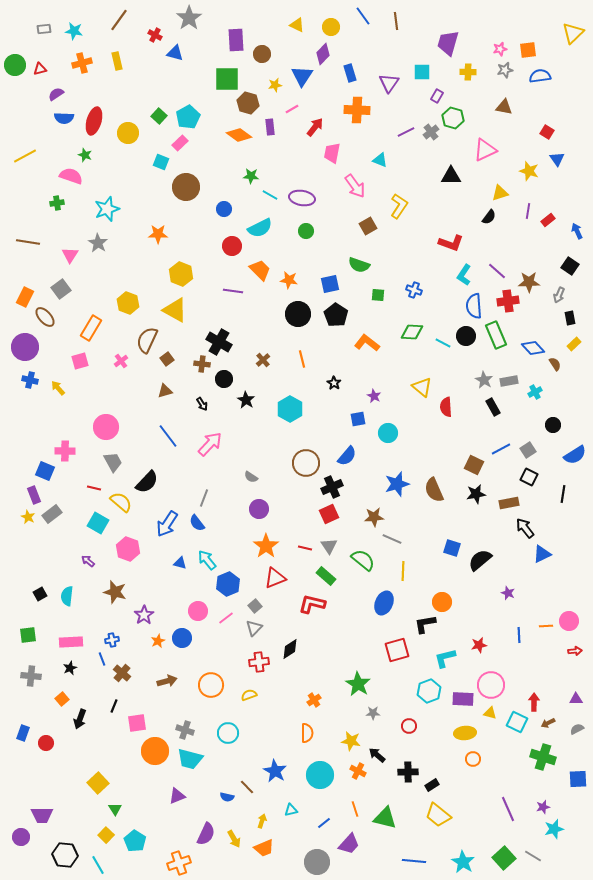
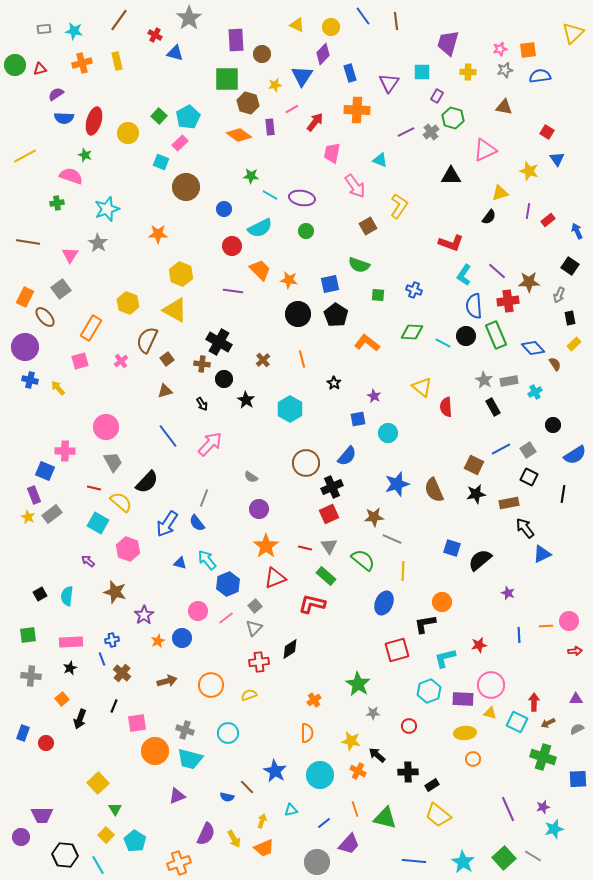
red arrow at (315, 127): moved 5 px up
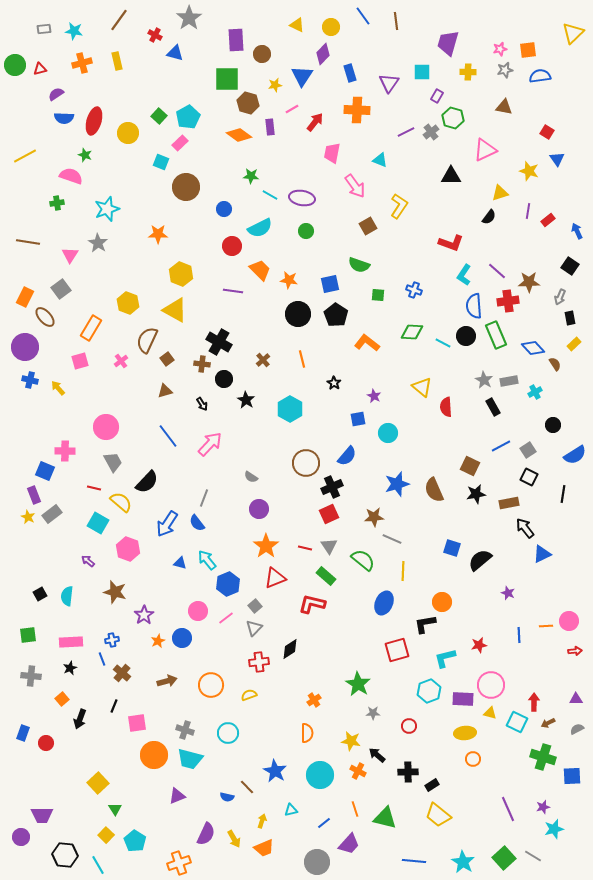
gray arrow at (559, 295): moved 1 px right, 2 px down
blue line at (501, 449): moved 3 px up
brown square at (474, 465): moved 4 px left, 1 px down
orange circle at (155, 751): moved 1 px left, 4 px down
blue square at (578, 779): moved 6 px left, 3 px up
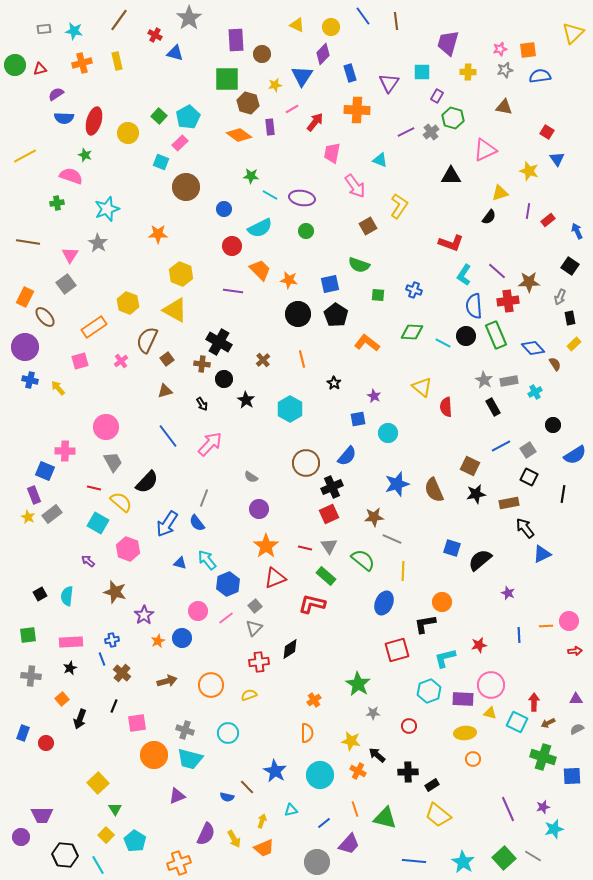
gray square at (61, 289): moved 5 px right, 5 px up
orange rectangle at (91, 328): moved 3 px right, 1 px up; rotated 25 degrees clockwise
